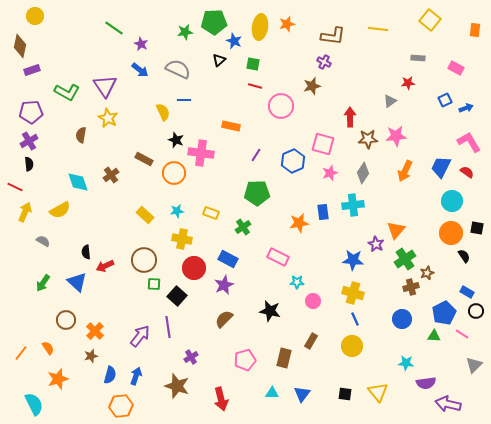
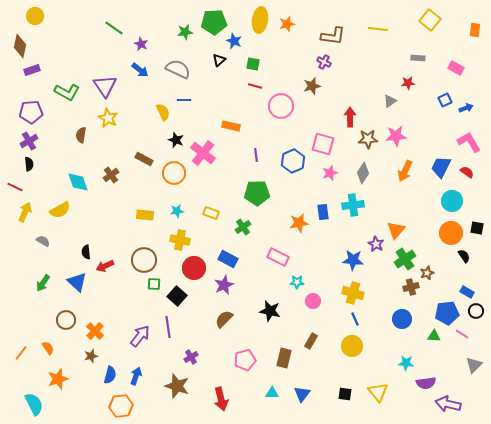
yellow ellipse at (260, 27): moved 7 px up
pink cross at (201, 153): moved 2 px right; rotated 30 degrees clockwise
purple line at (256, 155): rotated 40 degrees counterclockwise
yellow rectangle at (145, 215): rotated 36 degrees counterclockwise
yellow cross at (182, 239): moved 2 px left, 1 px down
blue pentagon at (444, 313): moved 3 px right; rotated 20 degrees clockwise
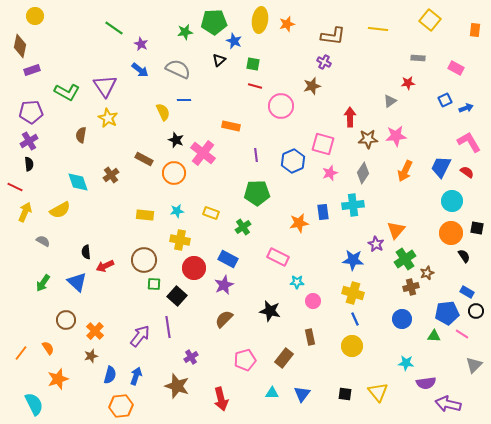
brown rectangle at (311, 341): moved 1 px left, 4 px up; rotated 42 degrees counterclockwise
brown rectangle at (284, 358): rotated 24 degrees clockwise
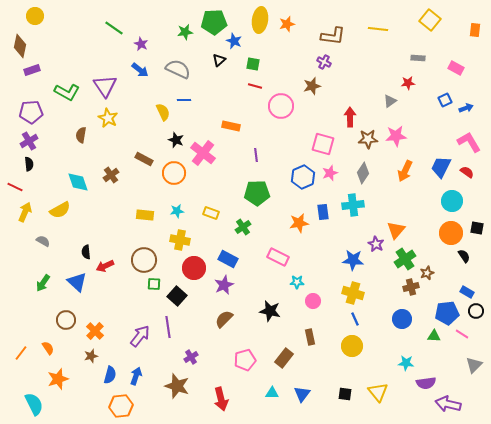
blue hexagon at (293, 161): moved 10 px right, 16 px down
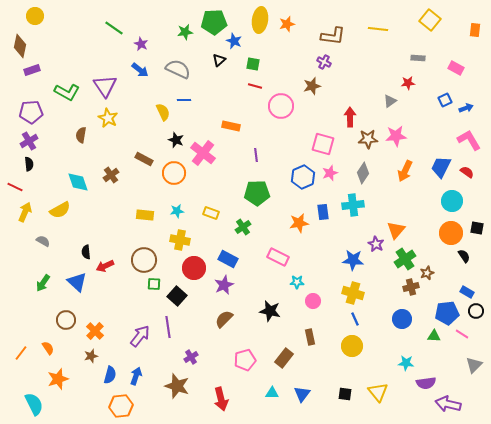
pink L-shape at (469, 142): moved 2 px up
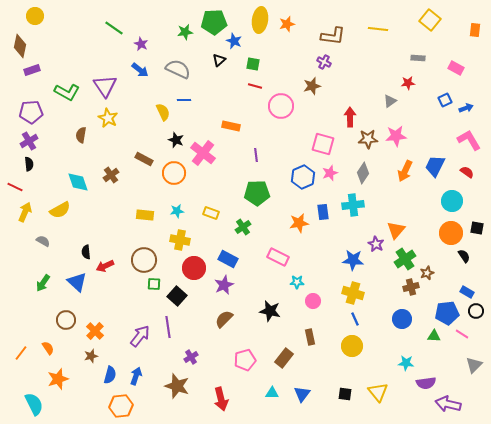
blue trapezoid at (441, 167): moved 6 px left, 1 px up
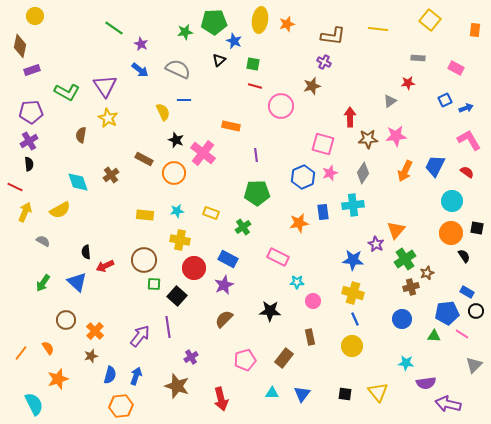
black star at (270, 311): rotated 10 degrees counterclockwise
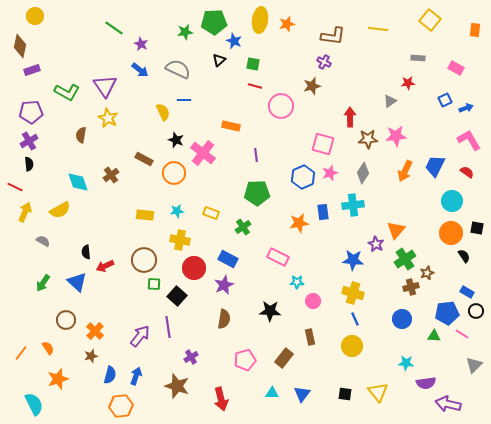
brown semicircle at (224, 319): rotated 144 degrees clockwise
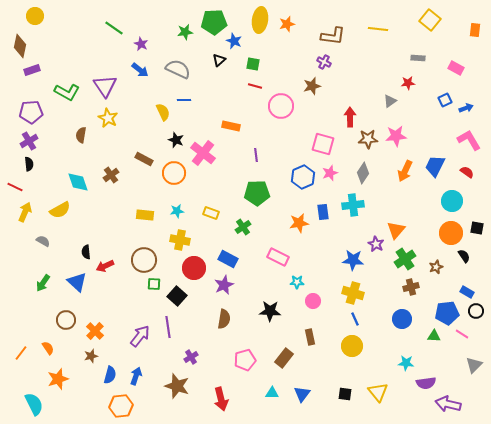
brown star at (427, 273): moved 9 px right, 6 px up
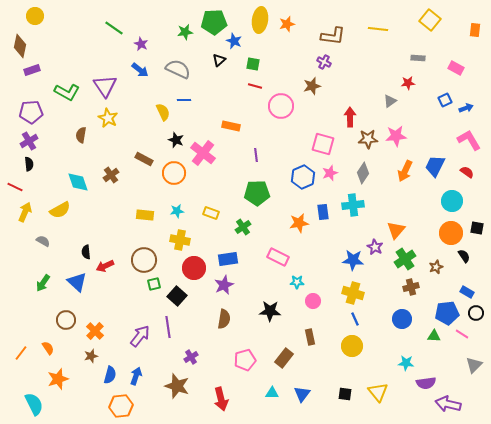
purple star at (376, 244): moved 1 px left, 3 px down
blue rectangle at (228, 259): rotated 36 degrees counterclockwise
green square at (154, 284): rotated 16 degrees counterclockwise
black circle at (476, 311): moved 2 px down
